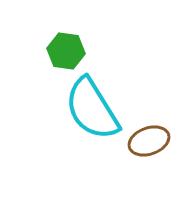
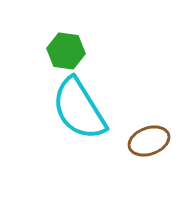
cyan semicircle: moved 13 px left
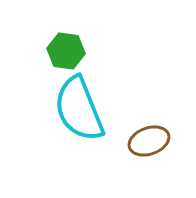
cyan semicircle: rotated 10 degrees clockwise
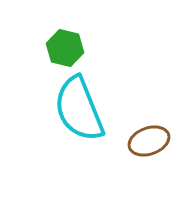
green hexagon: moved 1 px left, 3 px up; rotated 6 degrees clockwise
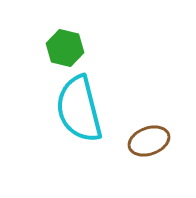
cyan semicircle: rotated 8 degrees clockwise
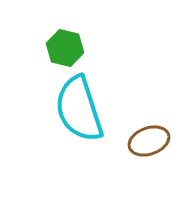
cyan semicircle: rotated 4 degrees counterclockwise
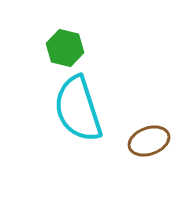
cyan semicircle: moved 1 px left
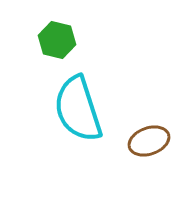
green hexagon: moved 8 px left, 8 px up
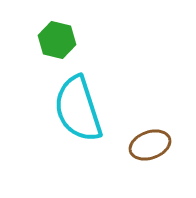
brown ellipse: moved 1 px right, 4 px down
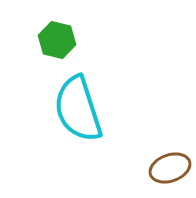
brown ellipse: moved 20 px right, 23 px down
